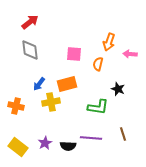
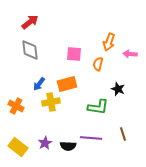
orange cross: rotated 14 degrees clockwise
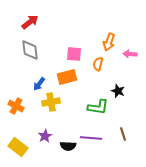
orange rectangle: moved 7 px up
black star: moved 2 px down
purple star: moved 7 px up
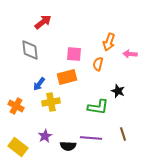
red arrow: moved 13 px right
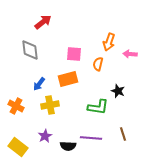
orange rectangle: moved 1 px right, 2 px down
yellow cross: moved 1 px left, 3 px down
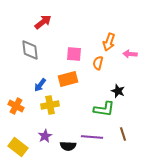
orange semicircle: moved 1 px up
blue arrow: moved 1 px right, 1 px down
green L-shape: moved 6 px right, 2 px down
purple line: moved 1 px right, 1 px up
